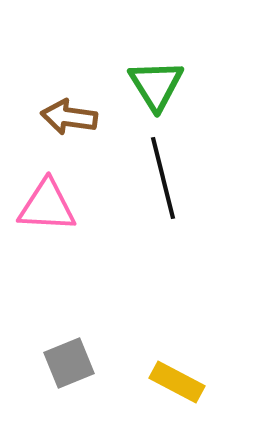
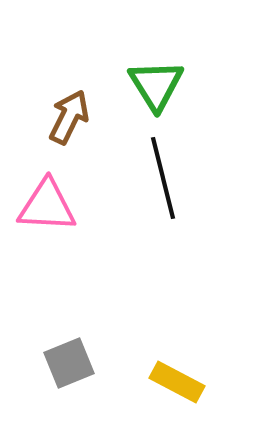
brown arrow: rotated 108 degrees clockwise
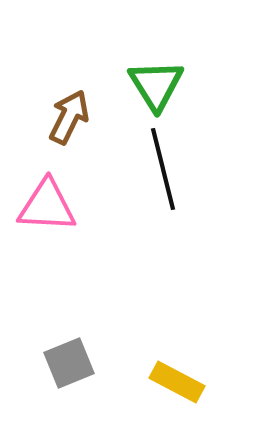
black line: moved 9 px up
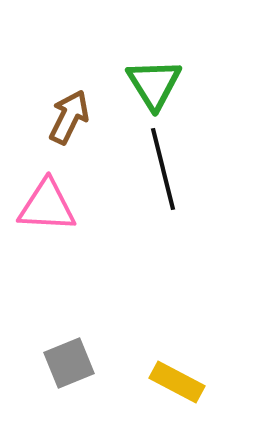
green triangle: moved 2 px left, 1 px up
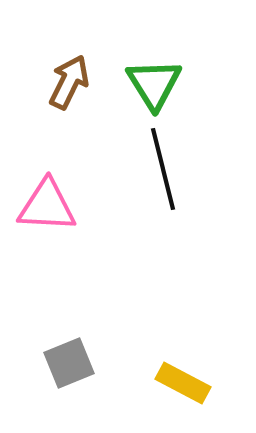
brown arrow: moved 35 px up
yellow rectangle: moved 6 px right, 1 px down
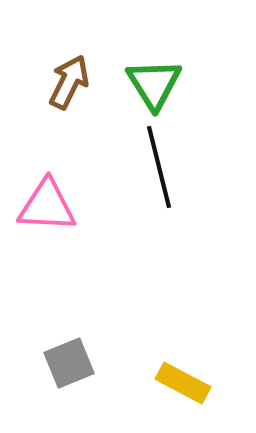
black line: moved 4 px left, 2 px up
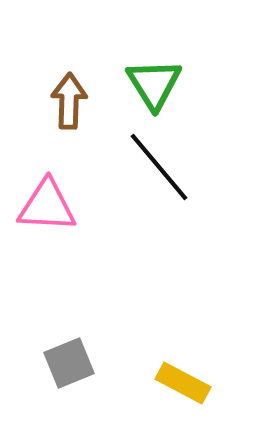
brown arrow: moved 19 px down; rotated 24 degrees counterclockwise
black line: rotated 26 degrees counterclockwise
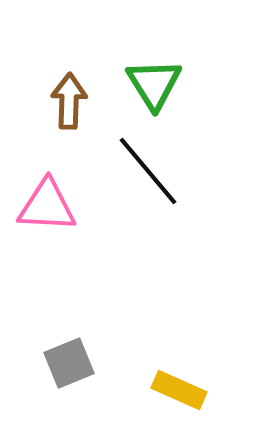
black line: moved 11 px left, 4 px down
yellow rectangle: moved 4 px left, 7 px down; rotated 4 degrees counterclockwise
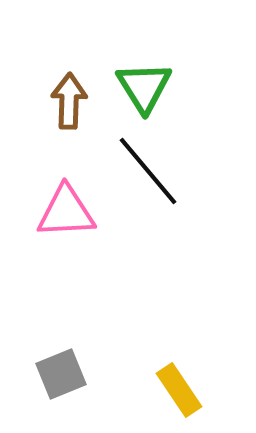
green triangle: moved 10 px left, 3 px down
pink triangle: moved 19 px right, 6 px down; rotated 6 degrees counterclockwise
gray square: moved 8 px left, 11 px down
yellow rectangle: rotated 32 degrees clockwise
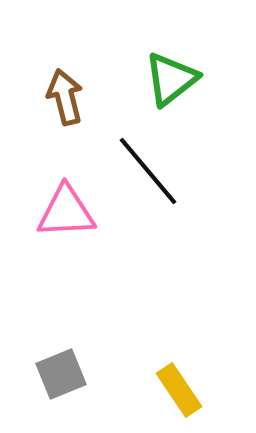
green triangle: moved 27 px right, 8 px up; rotated 24 degrees clockwise
brown arrow: moved 4 px left, 4 px up; rotated 16 degrees counterclockwise
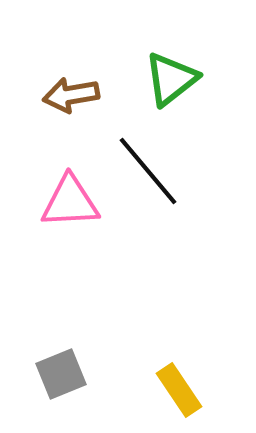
brown arrow: moved 6 px right, 2 px up; rotated 86 degrees counterclockwise
pink triangle: moved 4 px right, 10 px up
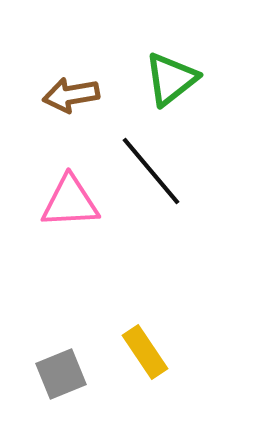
black line: moved 3 px right
yellow rectangle: moved 34 px left, 38 px up
